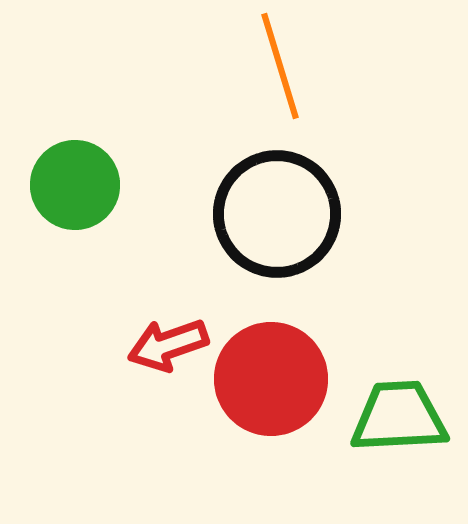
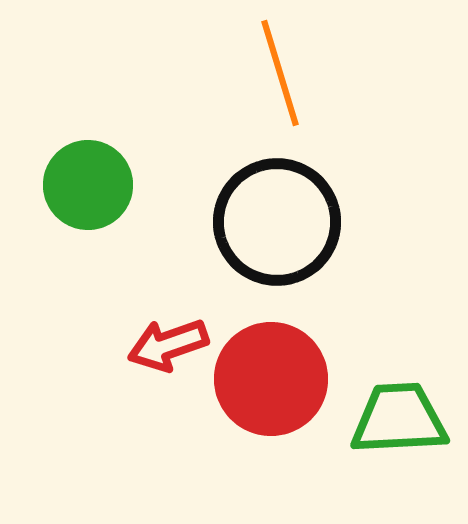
orange line: moved 7 px down
green circle: moved 13 px right
black circle: moved 8 px down
green trapezoid: moved 2 px down
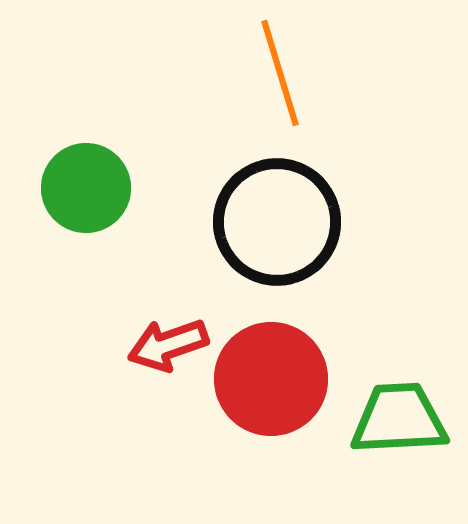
green circle: moved 2 px left, 3 px down
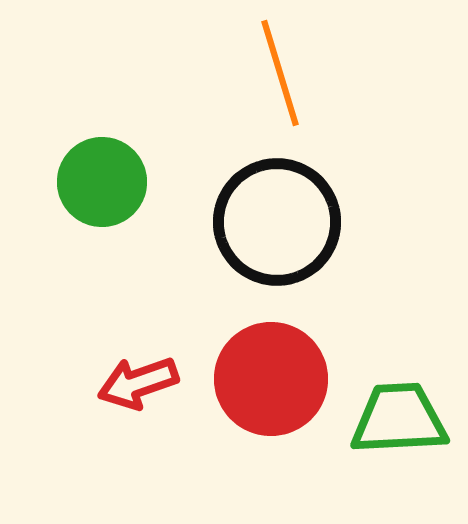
green circle: moved 16 px right, 6 px up
red arrow: moved 30 px left, 38 px down
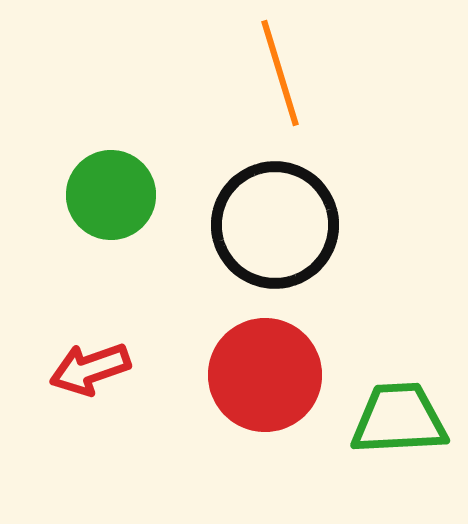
green circle: moved 9 px right, 13 px down
black circle: moved 2 px left, 3 px down
red circle: moved 6 px left, 4 px up
red arrow: moved 48 px left, 14 px up
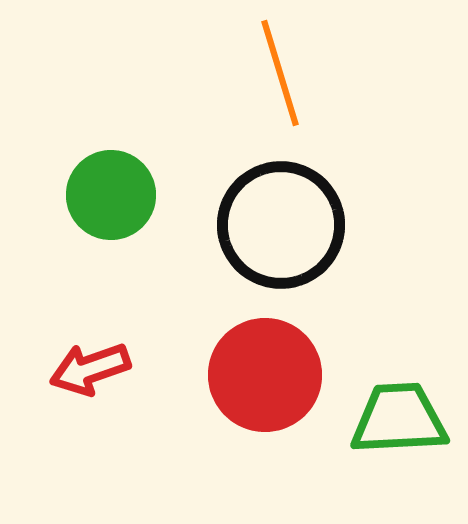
black circle: moved 6 px right
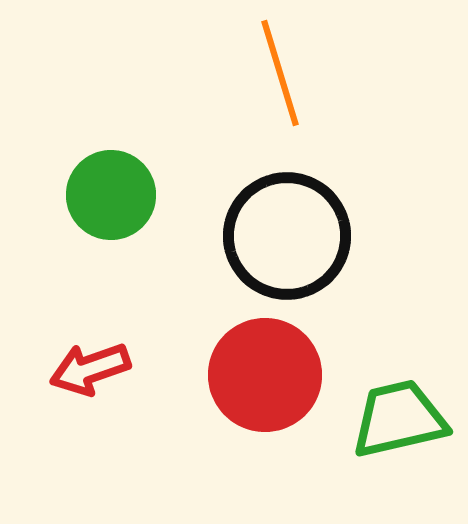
black circle: moved 6 px right, 11 px down
green trapezoid: rotated 10 degrees counterclockwise
